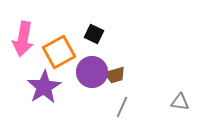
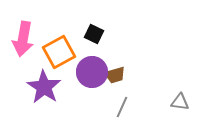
purple star: rotated 8 degrees counterclockwise
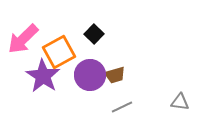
black square: rotated 18 degrees clockwise
pink arrow: rotated 36 degrees clockwise
purple circle: moved 2 px left, 3 px down
purple star: moved 1 px left, 11 px up
gray line: rotated 40 degrees clockwise
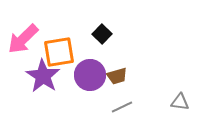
black square: moved 8 px right
orange square: rotated 20 degrees clockwise
brown trapezoid: moved 2 px right, 1 px down
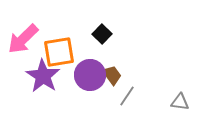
brown trapezoid: moved 5 px left, 1 px up; rotated 110 degrees counterclockwise
gray line: moved 5 px right, 11 px up; rotated 30 degrees counterclockwise
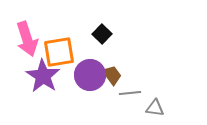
pink arrow: moved 4 px right; rotated 64 degrees counterclockwise
gray line: moved 3 px right, 3 px up; rotated 50 degrees clockwise
gray triangle: moved 25 px left, 6 px down
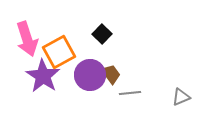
orange square: rotated 20 degrees counterclockwise
brown trapezoid: moved 1 px left, 1 px up
gray triangle: moved 26 px right, 11 px up; rotated 30 degrees counterclockwise
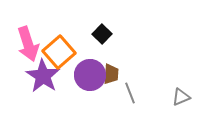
pink arrow: moved 1 px right, 5 px down
orange square: rotated 12 degrees counterclockwise
brown trapezoid: rotated 40 degrees clockwise
gray line: rotated 75 degrees clockwise
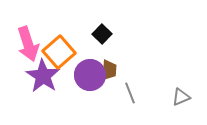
brown trapezoid: moved 2 px left, 4 px up
